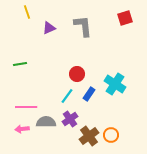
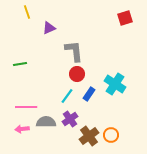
gray L-shape: moved 9 px left, 25 px down
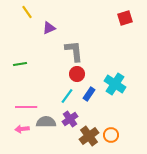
yellow line: rotated 16 degrees counterclockwise
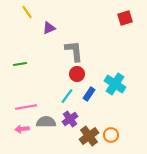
pink line: rotated 10 degrees counterclockwise
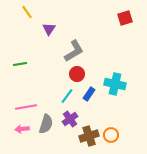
purple triangle: moved 1 px down; rotated 32 degrees counterclockwise
gray L-shape: rotated 65 degrees clockwise
cyan cross: rotated 20 degrees counterclockwise
gray semicircle: moved 2 px down; rotated 108 degrees clockwise
brown cross: rotated 18 degrees clockwise
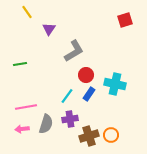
red square: moved 2 px down
red circle: moved 9 px right, 1 px down
purple cross: rotated 28 degrees clockwise
